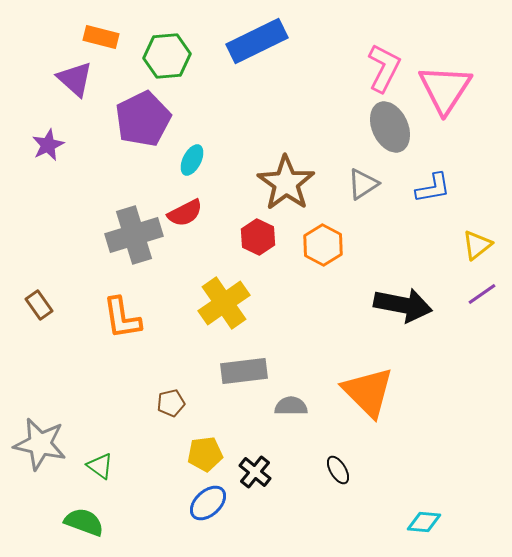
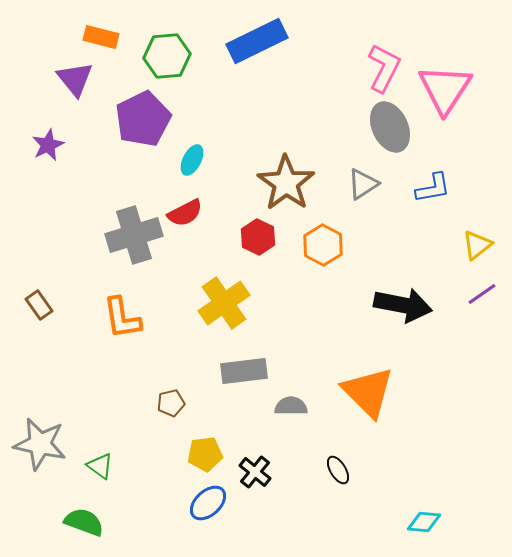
purple triangle: rotated 9 degrees clockwise
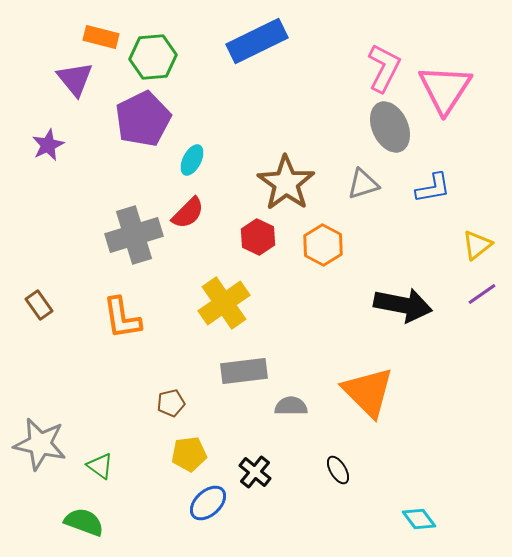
green hexagon: moved 14 px left, 1 px down
gray triangle: rotated 16 degrees clockwise
red semicircle: moved 3 px right; rotated 18 degrees counterclockwise
yellow pentagon: moved 16 px left
cyan diamond: moved 5 px left, 3 px up; rotated 48 degrees clockwise
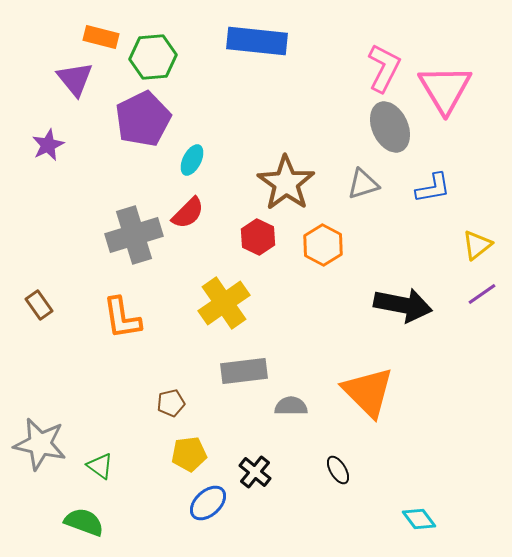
blue rectangle: rotated 32 degrees clockwise
pink triangle: rotated 4 degrees counterclockwise
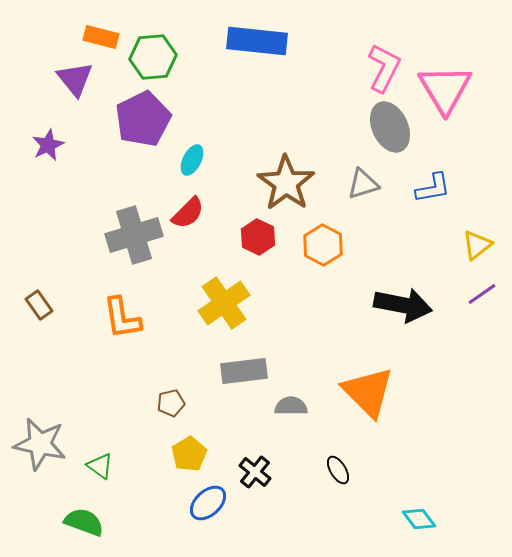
yellow pentagon: rotated 24 degrees counterclockwise
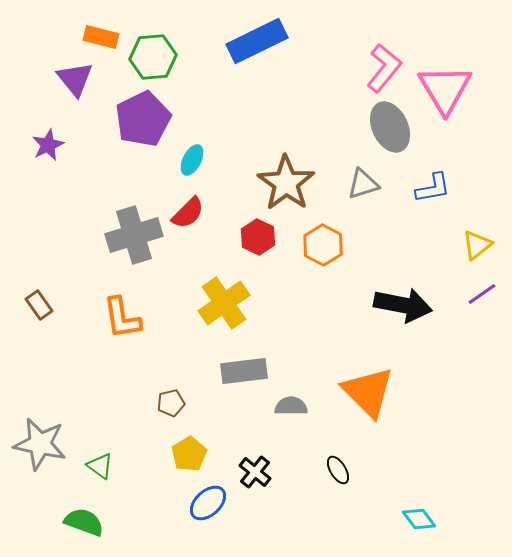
blue rectangle: rotated 32 degrees counterclockwise
pink L-shape: rotated 12 degrees clockwise
